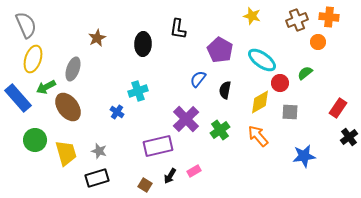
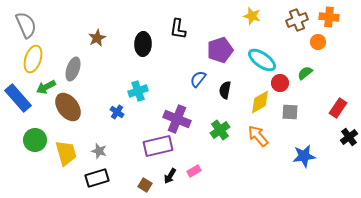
purple pentagon: rotated 25 degrees clockwise
purple cross: moved 9 px left; rotated 24 degrees counterclockwise
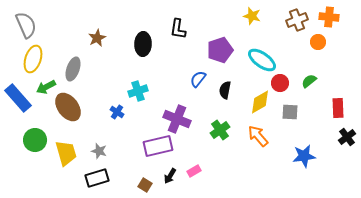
green semicircle: moved 4 px right, 8 px down
red rectangle: rotated 36 degrees counterclockwise
black cross: moved 2 px left
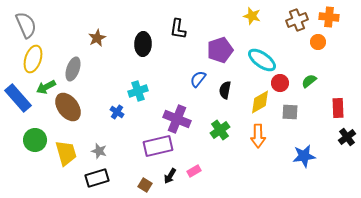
orange arrow: rotated 140 degrees counterclockwise
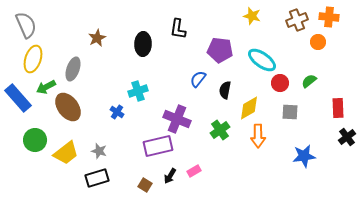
purple pentagon: rotated 25 degrees clockwise
yellow diamond: moved 11 px left, 6 px down
yellow trapezoid: rotated 68 degrees clockwise
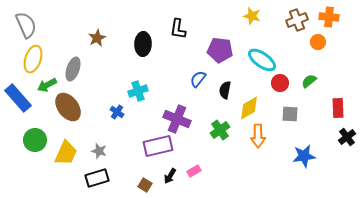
green arrow: moved 1 px right, 2 px up
gray square: moved 2 px down
yellow trapezoid: rotated 28 degrees counterclockwise
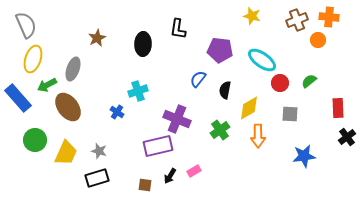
orange circle: moved 2 px up
brown square: rotated 24 degrees counterclockwise
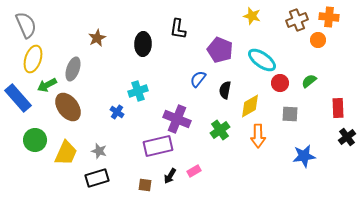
purple pentagon: rotated 15 degrees clockwise
yellow diamond: moved 1 px right, 2 px up
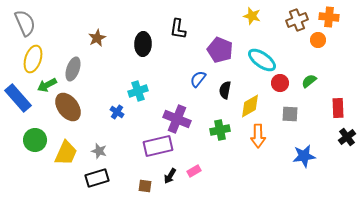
gray semicircle: moved 1 px left, 2 px up
green cross: rotated 24 degrees clockwise
brown square: moved 1 px down
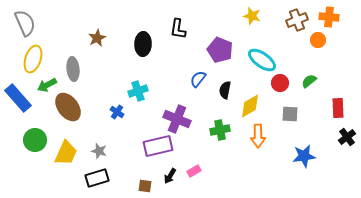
gray ellipse: rotated 25 degrees counterclockwise
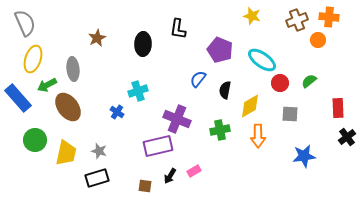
yellow trapezoid: rotated 12 degrees counterclockwise
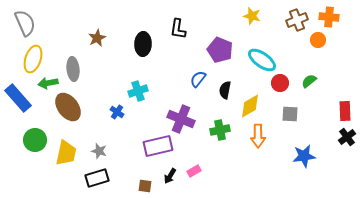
green arrow: moved 1 px right, 2 px up; rotated 18 degrees clockwise
red rectangle: moved 7 px right, 3 px down
purple cross: moved 4 px right
